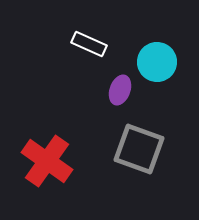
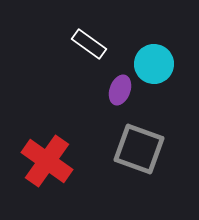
white rectangle: rotated 12 degrees clockwise
cyan circle: moved 3 px left, 2 px down
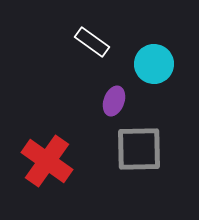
white rectangle: moved 3 px right, 2 px up
purple ellipse: moved 6 px left, 11 px down
gray square: rotated 21 degrees counterclockwise
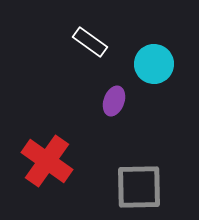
white rectangle: moved 2 px left
gray square: moved 38 px down
